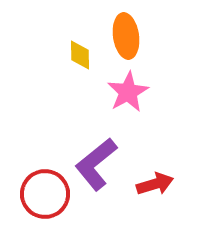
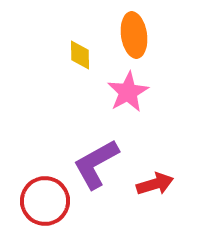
orange ellipse: moved 8 px right, 1 px up
purple L-shape: rotated 10 degrees clockwise
red circle: moved 7 px down
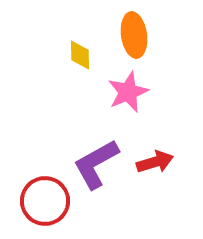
pink star: rotated 6 degrees clockwise
red arrow: moved 22 px up
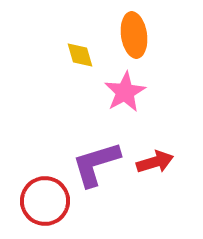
yellow diamond: rotated 16 degrees counterclockwise
pink star: moved 3 px left; rotated 6 degrees counterclockwise
purple L-shape: rotated 12 degrees clockwise
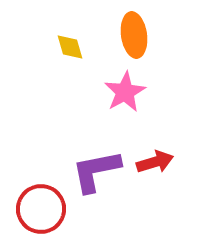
yellow diamond: moved 10 px left, 8 px up
purple L-shape: moved 7 px down; rotated 6 degrees clockwise
red circle: moved 4 px left, 8 px down
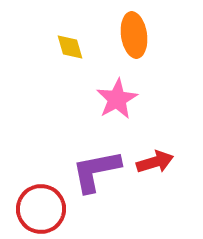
pink star: moved 8 px left, 7 px down
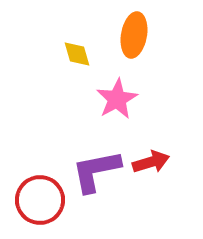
orange ellipse: rotated 18 degrees clockwise
yellow diamond: moved 7 px right, 7 px down
red arrow: moved 4 px left
red circle: moved 1 px left, 9 px up
